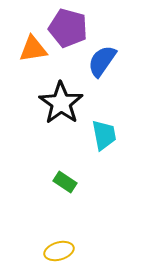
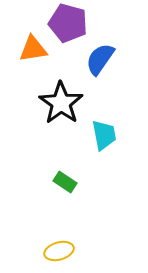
purple pentagon: moved 5 px up
blue semicircle: moved 2 px left, 2 px up
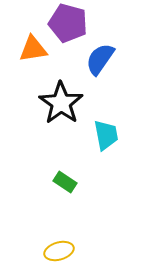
cyan trapezoid: moved 2 px right
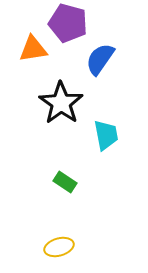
yellow ellipse: moved 4 px up
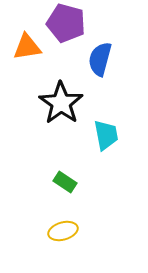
purple pentagon: moved 2 px left
orange triangle: moved 6 px left, 2 px up
blue semicircle: rotated 20 degrees counterclockwise
yellow ellipse: moved 4 px right, 16 px up
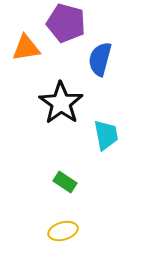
orange triangle: moved 1 px left, 1 px down
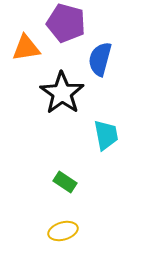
black star: moved 1 px right, 10 px up
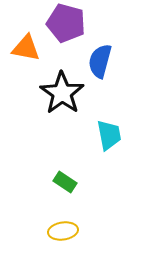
orange triangle: rotated 20 degrees clockwise
blue semicircle: moved 2 px down
cyan trapezoid: moved 3 px right
yellow ellipse: rotated 8 degrees clockwise
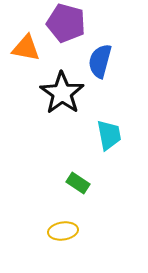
green rectangle: moved 13 px right, 1 px down
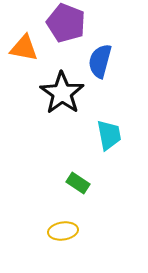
purple pentagon: rotated 6 degrees clockwise
orange triangle: moved 2 px left
